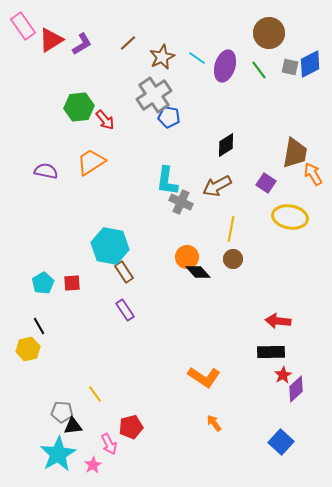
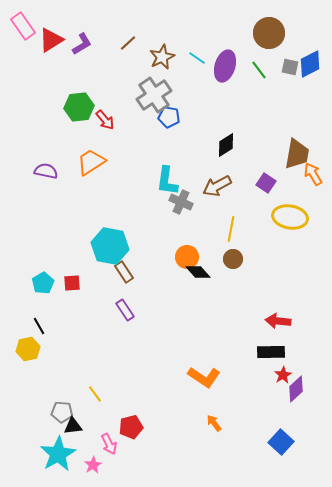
brown trapezoid at (295, 153): moved 2 px right, 1 px down
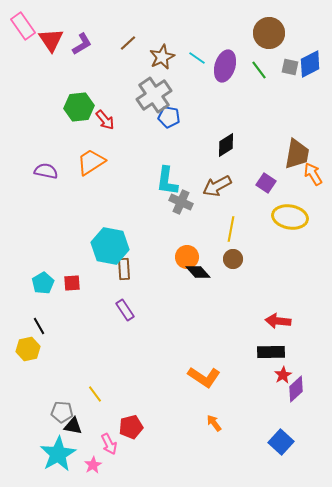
red triangle at (51, 40): rotated 32 degrees counterclockwise
brown rectangle at (124, 272): moved 3 px up; rotated 30 degrees clockwise
black triangle at (73, 426): rotated 18 degrees clockwise
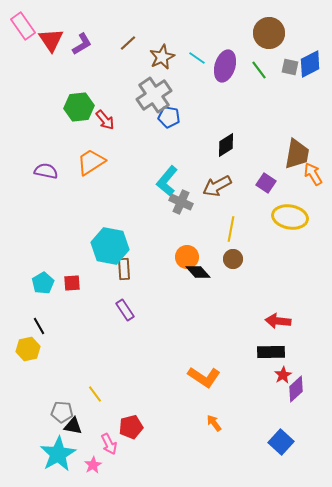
cyan L-shape at (167, 181): rotated 32 degrees clockwise
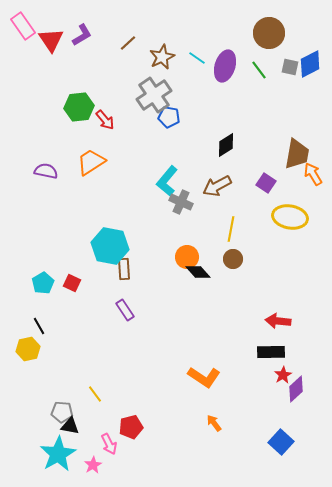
purple L-shape at (82, 44): moved 9 px up
red square at (72, 283): rotated 30 degrees clockwise
black triangle at (73, 426): moved 3 px left
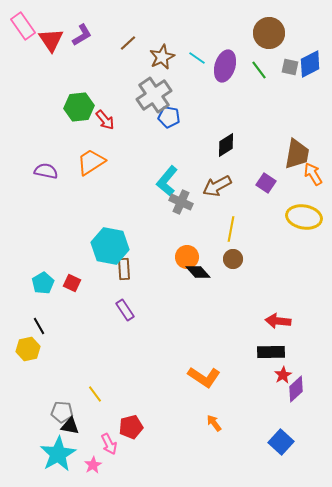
yellow ellipse at (290, 217): moved 14 px right
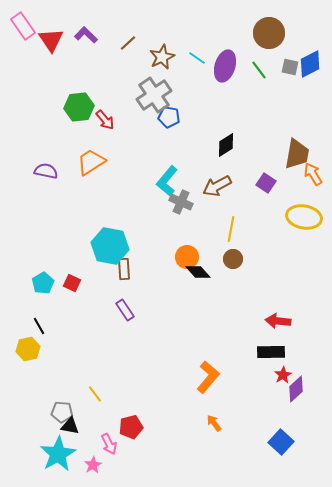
purple L-shape at (82, 35): moved 4 px right; rotated 105 degrees counterclockwise
orange L-shape at (204, 377): moved 4 px right; rotated 84 degrees counterclockwise
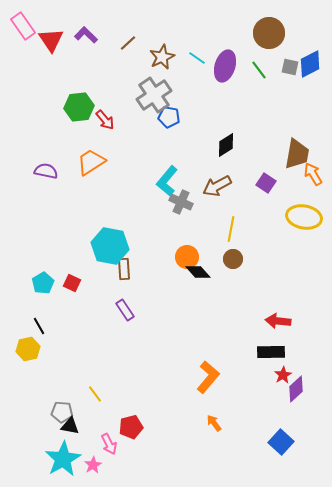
cyan star at (58, 454): moved 5 px right, 5 px down
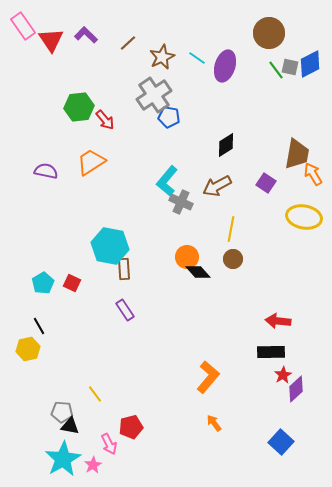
green line at (259, 70): moved 17 px right
